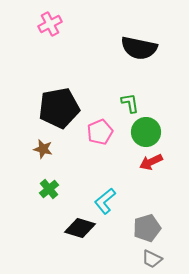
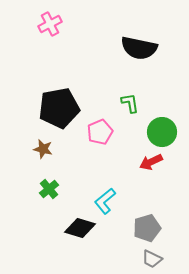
green circle: moved 16 px right
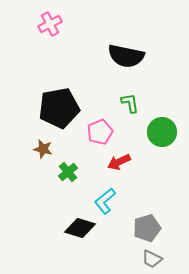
black semicircle: moved 13 px left, 8 px down
red arrow: moved 32 px left
green cross: moved 19 px right, 17 px up
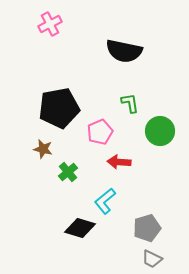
black semicircle: moved 2 px left, 5 px up
green circle: moved 2 px left, 1 px up
red arrow: rotated 30 degrees clockwise
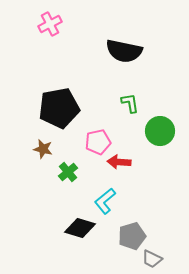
pink pentagon: moved 2 px left, 10 px down; rotated 10 degrees clockwise
gray pentagon: moved 15 px left, 8 px down
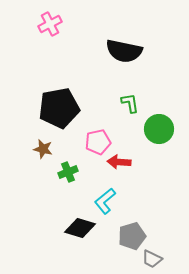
green circle: moved 1 px left, 2 px up
green cross: rotated 18 degrees clockwise
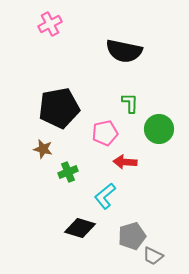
green L-shape: rotated 10 degrees clockwise
pink pentagon: moved 7 px right, 9 px up
red arrow: moved 6 px right
cyan L-shape: moved 5 px up
gray trapezoid: moved 1 px right, 3 px up
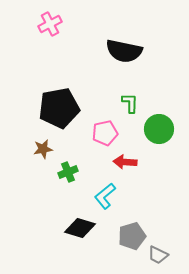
brown star: rotated 24 degrees counterclockwise
gray trapezoid: moved 5 px right, 1 px up
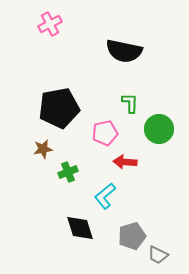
black diamond: rotated 56 degrees clockwise
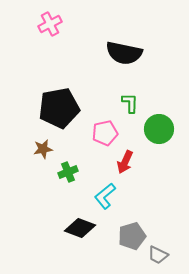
black semicircle: moved 2 px down
red arrow: rotated 70 degrees counterclockwise
black diamond: rotated 52 degrees counterclockwise
